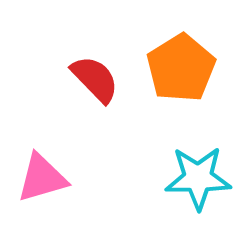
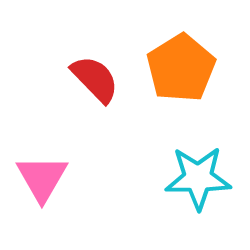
pink triangle: rotated 44 degrees counterclockwise
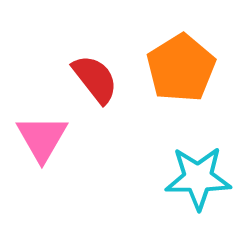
red semicircle: rotated 6 degrees clockwise
pink triangle: moved 40 px up
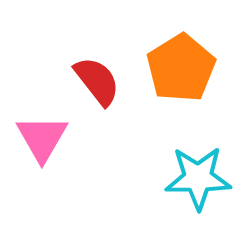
red semicircle: moved 2 px right, 2 px down
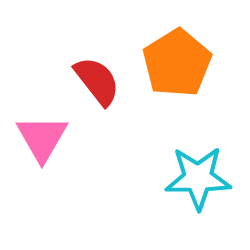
orange pentagon: moved 4 px left, 5 px up
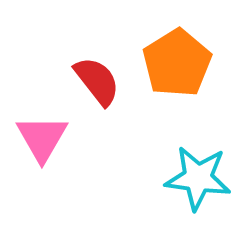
cyan star: rotated 8 degrees clockwise
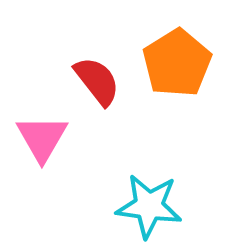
cyan star: moved 49 px left, 28 px down
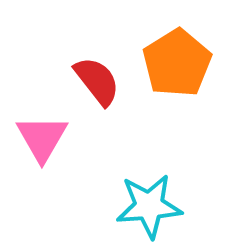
cyan star: rotated 12 degrees counterclockwise
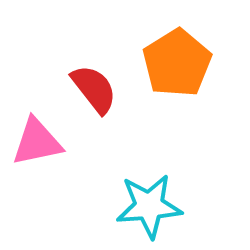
red semicircle: moved 3 px left, 8 px down
pink triangle: moved 5 px left, 4 px down; rotated 48 degrees clockwise
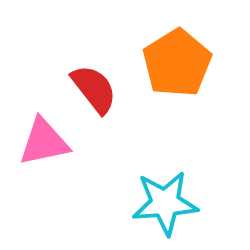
pink triangle: moved 7 px right
cyan star: moved 16 px right, 3 px up
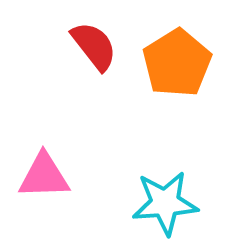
red semicircle: moved 43 px up
pink triangle: moved 34 px down; rotated 10 degrees clockwise
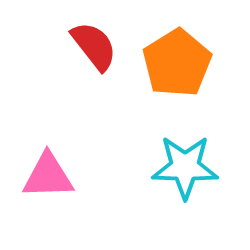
pink triangle: moved 4 px right
cyan star: moved 20 px right, 36 px up; rotated 6 degrees clockwise
